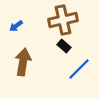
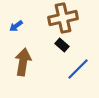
brown cross: moved 2 px up
black rectangle: moved 2 px left, 1 px up
blue line: moved 1 px left
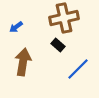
brown cross: moved 1 px right
blue arrow: moved 1 px down
black rectangle: moved 4 px left
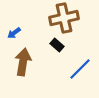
blue arrow: moved 2 px left, 6 px down
black rectangle: moved 1 px left
blue line: moved 2 px right
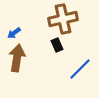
brown cross: moved 1 px left, 1 px down
black rectangle: rotated 24 degrees clockwise
brown arrow: moved 6 px left, 4 px up
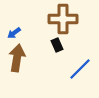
brown cross: rotated 12 degrees clockwise
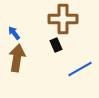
blue arrow: rotated 88 degrees clockwise
black rectangle: moved 1 px left
blue line: rotated 15 degrees clockwise
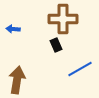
blue arrow: moved 1 px left, 4 px up; rotated 48 degrees counterclockwise
brown arrow: moved 22 px down
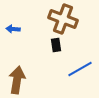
brown cross: rotated 20 degrees clockwise
black rectangle: rotated 16 degrees clockwise
